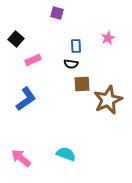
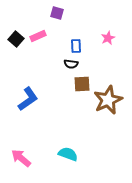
pink rectangle: moved 5 px right, 24 px up
blue L-shape: moved 2 px right
cyan semicircle: moved 2 px right
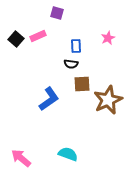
blue L-shape: moved 21 px right
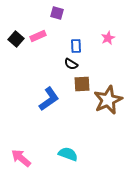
black semicircle: rotated 24 degrees clockwise
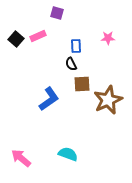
pink star: rotated 24 degrees clockwise
black semicircle: rotated 32 degrees clockwise
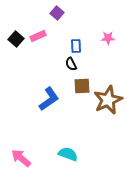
purple square: rotated 24 degrees clockwise
brown square: moved 2 px down
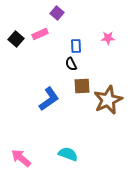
pink rectangle: moved 2 px right, 2 px up
